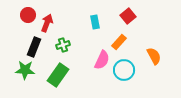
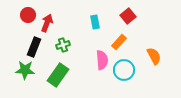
pink semicircle: rotated 30 degrees counterclockwise
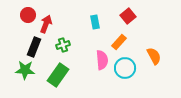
red arrow: moved 1 px left, 1 px down
cyan circle: moved 1 px right, 2 px up
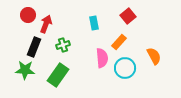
cyan rectangle: moved 1 px left, 1 px down
pink semicircle: moved 2 px up
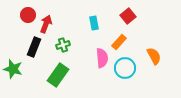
green star: moved 12 px left, 1 px up; rotated 12 degrees clockwise
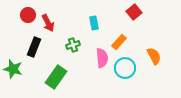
red square: moved 6 px right, 4 px up
red arrow: moved 2 px right, 1 px up; rotated 132 degrees clockwise
green cross: moved 10 px right
green rectangle: moved 2 px left, 2 px down
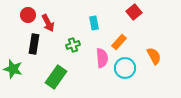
black rectangle: moved 3 px up; rotated 12 degrees counterclockwise
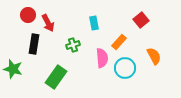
red square: moved 7 px right, 8 px down
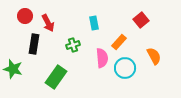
red circle: moved 3 px left, 1 px down
